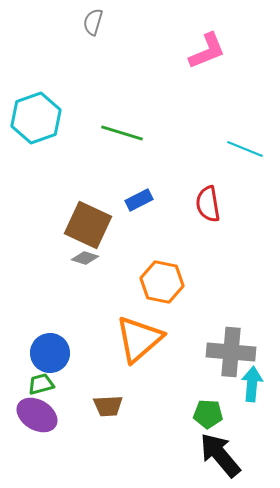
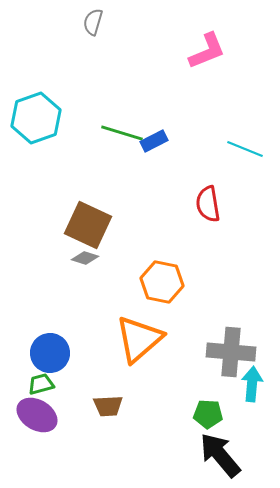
blue rectangle: moved 15 px right, 59 px up
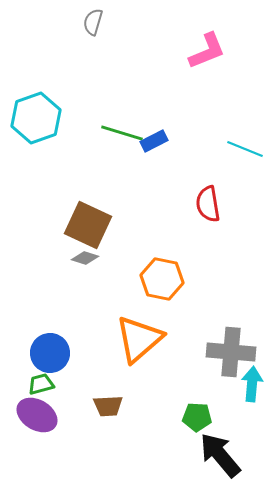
orange hexagon: moved 3 px up
green pentagon: moved 11 px left, 3 px down
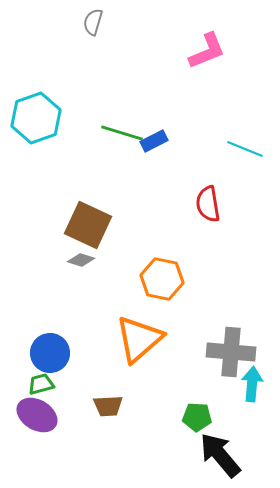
gray diamond: moved 4 px left, 2 px down
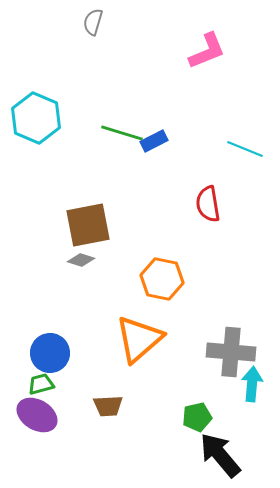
cyan hexagon: rotated 18 degrees counterclockwise
brown square: rotated 36 degrees counterclockwise
green pentagon: rotated 16 degrees counterclockwise
